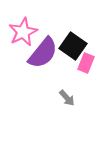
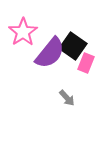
pink star: rotated 8 degrees counterclockwise
purple semicircle: moved 7 px right
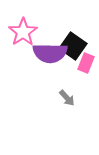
purple semicircle: rotated 52 degrees clockwise
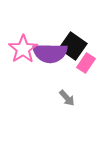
pink star: moved 17 px down
pink rectangle: rotated 12 degrees clockwise
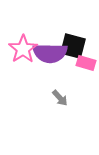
black square: rotated 20 degrees counterclockwise
pink rectangle: rotated 72 degrees clockwise
gray arrow: moved 7 px left
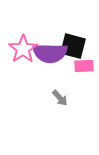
pink rectangle: moved 2 px left, 3 px down; rotated 18 degrees counterclockwise
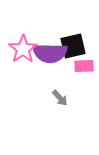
black square: rotated 28 degrees counterclockwise
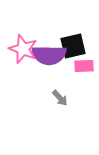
pink star: rotated 16 degrees counterclockwise
purple semicircle: moved 1 px left, 2 px down
